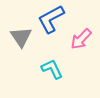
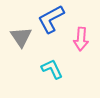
pink arrow: rotated 40 degrees counterclockwise
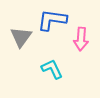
blue L-shape: moved 1 px right, 1 px down; rotated 36 degrees clockwise
gray triangle: rotated 10 degrees clockwise
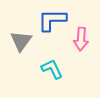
blue L-shape: rotated 8 degrees counterclockwise
gray triangle: moved 4 px down
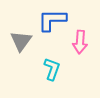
pink arrow: moved 1 px left, 3 px down
cyan L-shape: rotated 45 degrees clockwise
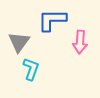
gray triangle: moved 2 px left, 1 px down
cyan L-shape: moved 21 px left
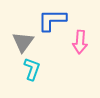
gray triangle: moved 4 px right
cyan L-shape: moved 1 px right
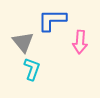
gray triangle: rotated 15 degrees counterclockwise
